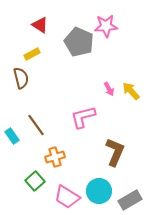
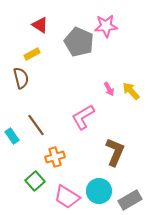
pink L-shape: rotated 16 degrees counterclockwise
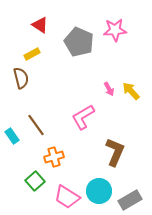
pink star: moved 9 px right, 4 px down
orange cross: moved 1 px left
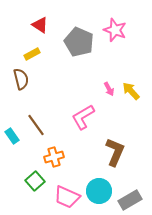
pink star: rotated 25 degrees clockwise
brown semicircle: moved 1 px down
pink trapezoid: rotated 8 degrees counterclockwise
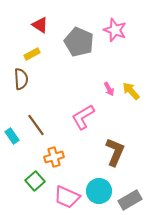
brown semicircle: rotated 10 degrees clockwise
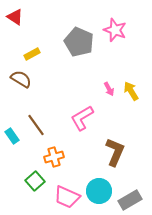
red triangle: moved 25 px left, 8 px up
brown semicircle: rotated 55 degrees counterclockwise
yellow arrow: rotated 12 degrees clockwise
pink L-shape: moved 1 px left, 1 px down
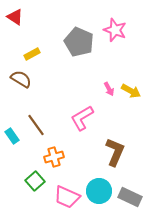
yellow arrow: rotated 150 degrees clockwise
gray rectangle: moved 3 px up; rotated 55 degrees clockwise
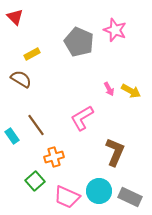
red triangle: rotated 12 degrees clockwise
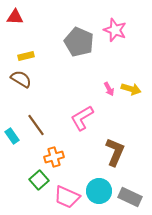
red triangle: rotated 42 degrees counterclockwise
yellow rectangle: moved 6 px left, 2 px down; rotated 14 degrees clockwise
yellow arrow: moved 2 px up; rotated 12 degrees counterclockwise
green square: moved 4 px right, 1 px up
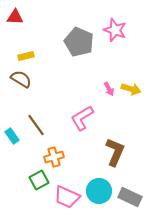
green square: rotated 12 degrees clockwise
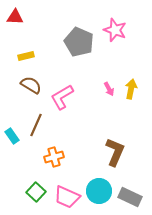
brown semicircle: moved 10 px right, 6 px down
yellow arrow: rotated 96 degrees counterclockwise
pink L-shape: moved 20 px left, 21 px up
brown line: rotated 60 degrees clockwise
green square: moved 3 px left, 12 px down; rotated 18 degrees counterclockwise
